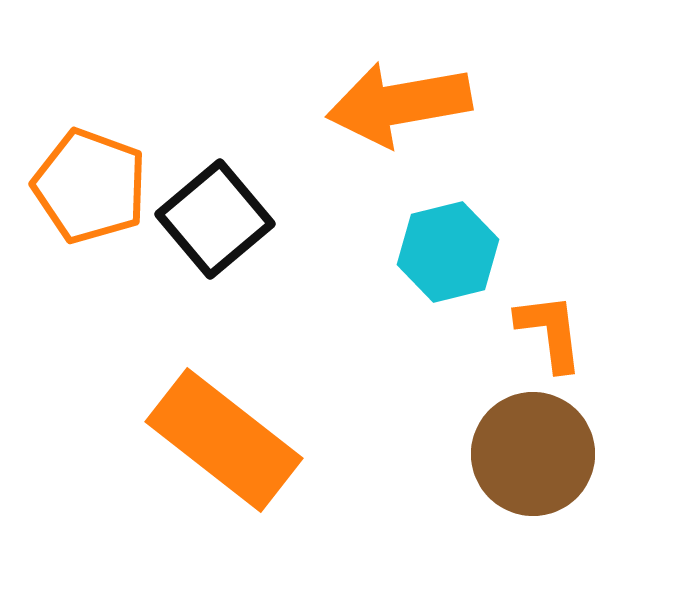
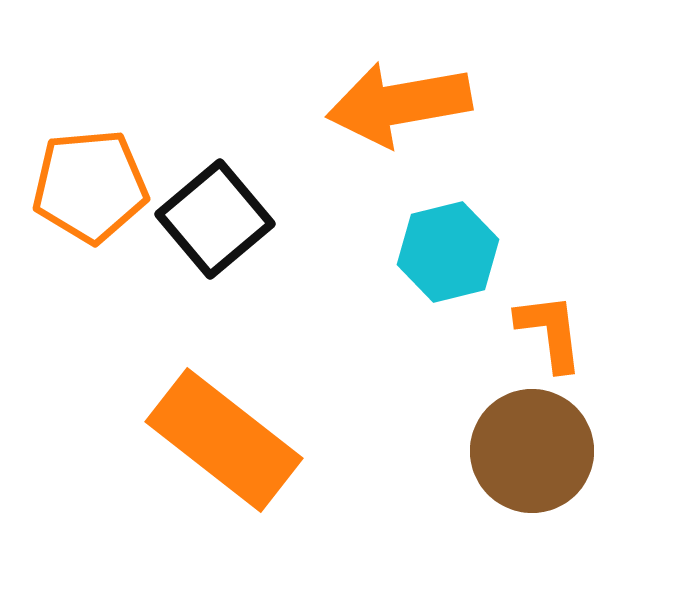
orange pentagon: rotated 25 degrees counterclockwise
brown circle: moved 1 px left, 3 px up
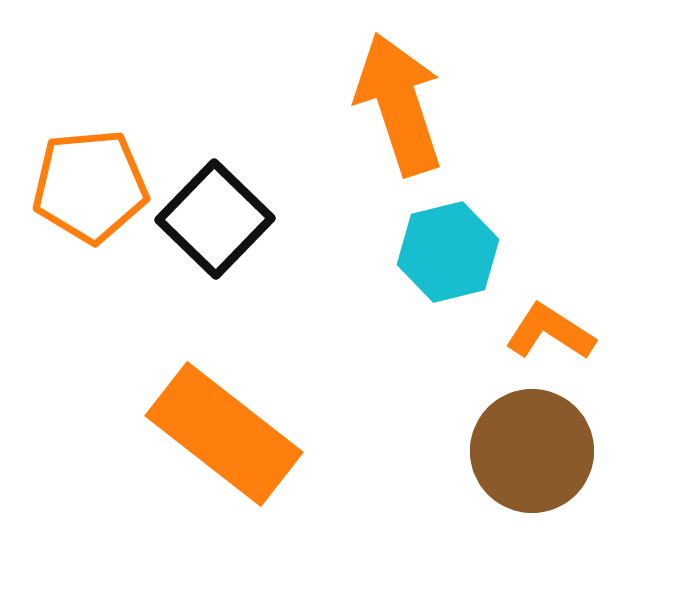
orange arrow: rotated 82 degrees clockwise
black square: rotated 6 degrees counterclockwise
orange L-shape: rotated 50 degrees counterclockwise
orange rectangle: moved 6 px up
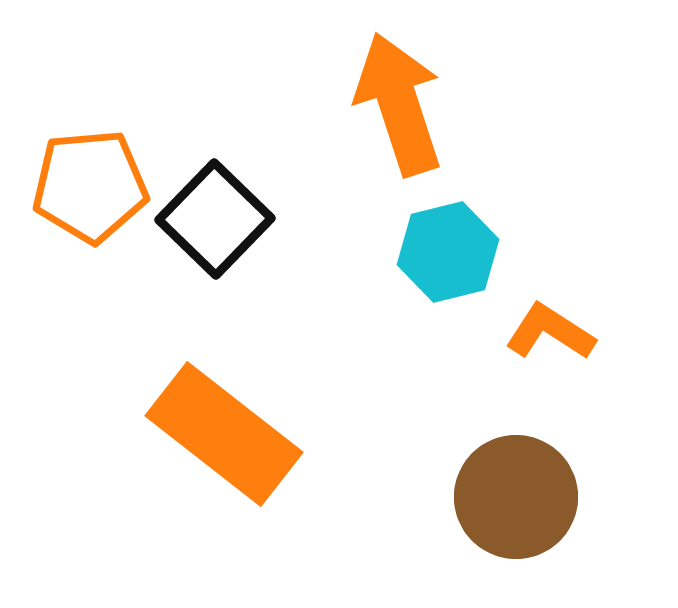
brown circle: moved 16 px left, 46 px down
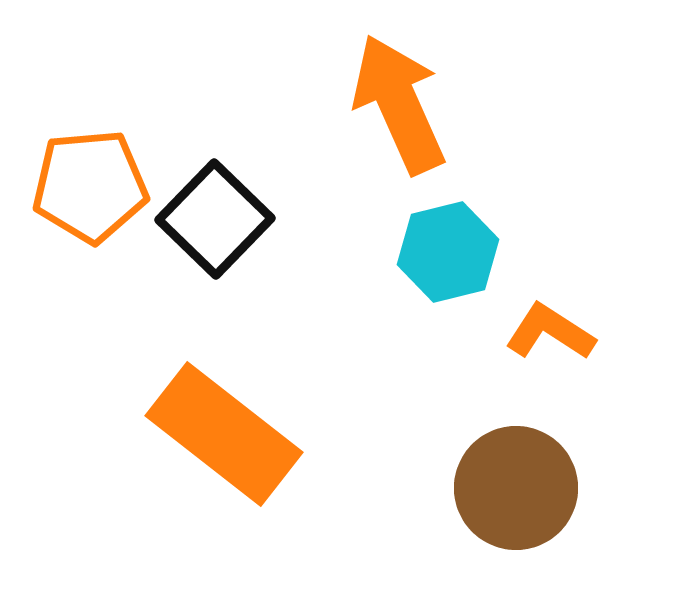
orange arrow: rotated 6 degrees counterclockwise
brown circle: moved 9 px up
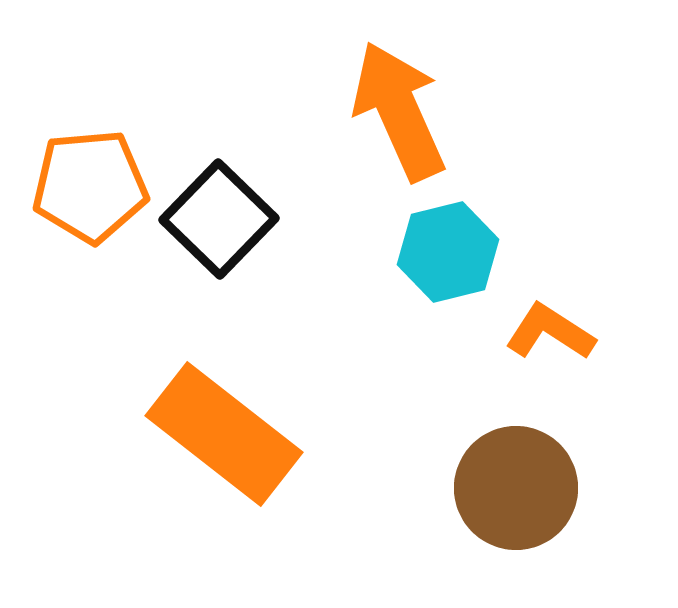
orange arrow: moved 7 px down
black square: moved 4 px right
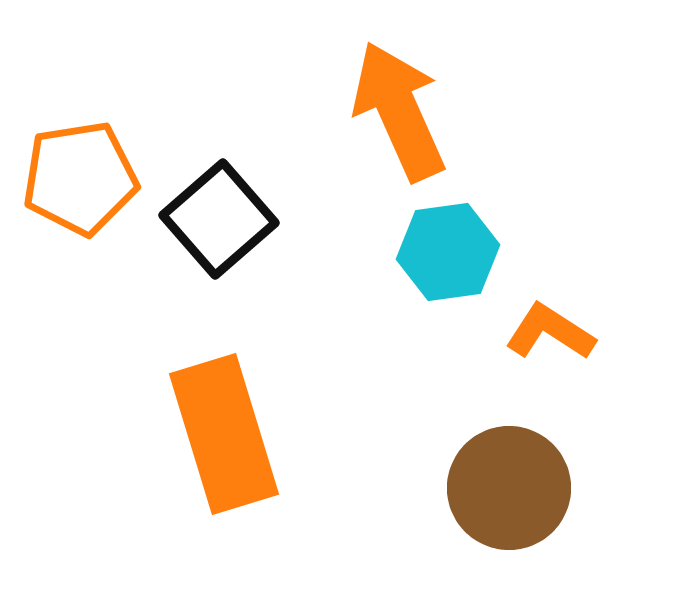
orange pentagon: moved 10 px left, 8 px up; rotated 4 degrees counterclockwise
black square: rotated 5 degrees clockwise
cyan hexagon: rotated 6 degrees clockwise
orange rectangle: rotated 35 degrees clockwise
brown circle: moved 7 px left
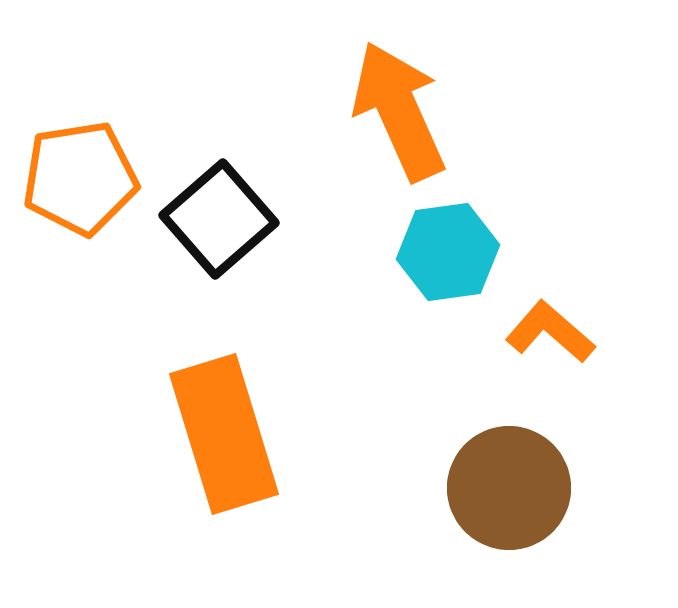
orange L-shape: rotated 8 degrees clockwise
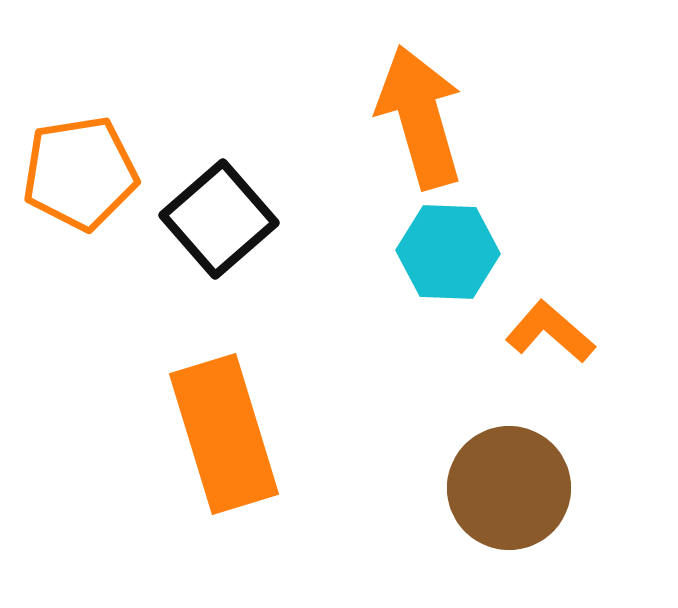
orange arrow: moved 21 px right, 6 px down; rotated 8 degrees clockwise
orange pentagon: moved 5 px up
cyan hexagon: rotated 10 degrees clockwise
